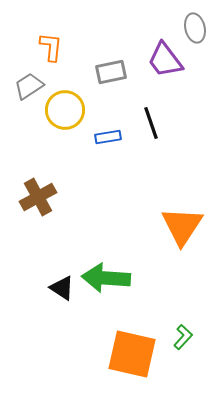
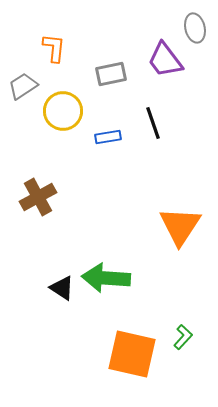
orange L-shape: moved 3 px right, 1 px down
gray rectangle: moved 2 px down
gray trapezoid: moved 6 px left
yellow circle: moved 2 px left, 1 px down
black line: moved 2 px right
orange triangle: moved 2 px left
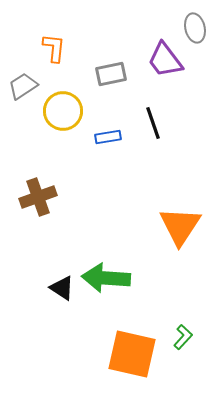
brown cross: rotated 9 degrees clockwise
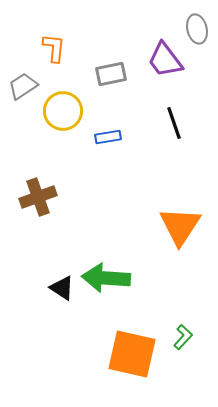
gray ellipse: moved 2 px right, 1 px down
black line: moved 21 px right
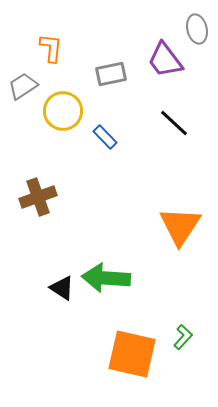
orange L-shape: moved 3 px left
black line: rotated 28 degrees counterclockwise
blue rectangle: moved 3 px left; rotated 55 degrees clockwise
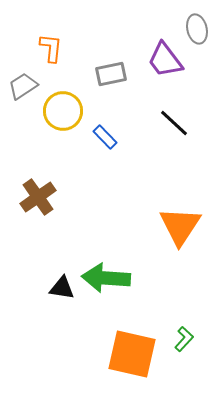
brown cross: rotated 15 degrees counterclockwise
black triangle: rotated 24 degrees counterclockwise
green L-shape: moved 1 px right, 2 px down
